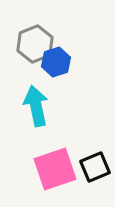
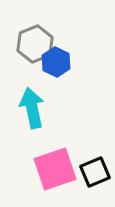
blue hexagon: rotated 16 degrees counterclockwise
cyan arrow: moved 4 px left, 2 px down
black square: moved 5 px down
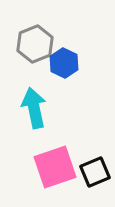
blue hexagon: moved 8 px right, 1 px down
cyan arrow: moved 2 px right
pink square: moved 2 px up
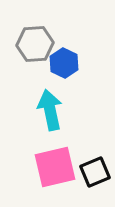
gray hexagon: rotated 18 degrees clockwise
cyan arrow: moved 16 px right, 2 px down
pink square: rotated 6 degrees clockwise
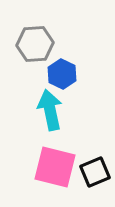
blue hexagon: moved 2 px left, 11 px down
pink square: rotated 27 degrees clockwise
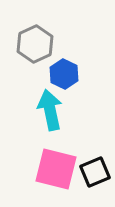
gray hexagon: rotated 21 degrees counterclockwise
blue hexagon: moved 2 px right
pink square: moved 1 px right, 2 px down
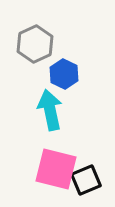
black square: moved 9 px left, 8 px down
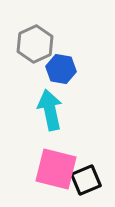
blue hexagon: moved 3 px left, 5 px up; rotated 16 degrees counterclockwise
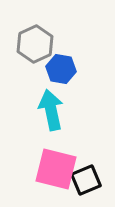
cyan arrow: moved 1 px right
